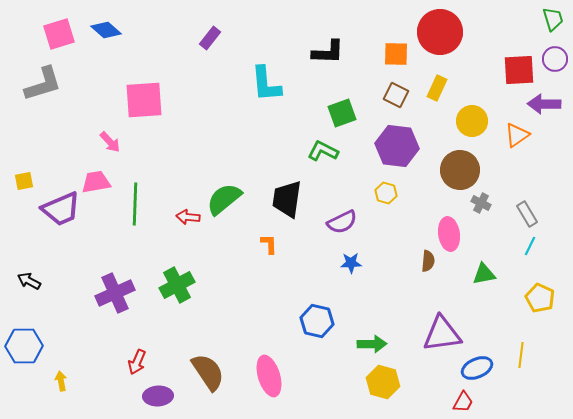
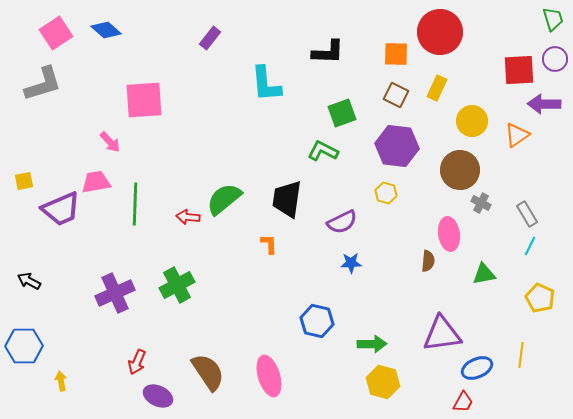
pink square at (59, 34): moved 3 px left, 1 px up; rotated 16 degrees counterclockwise
purple ellipse at (158, 396): rotated 28 degrees clockwise
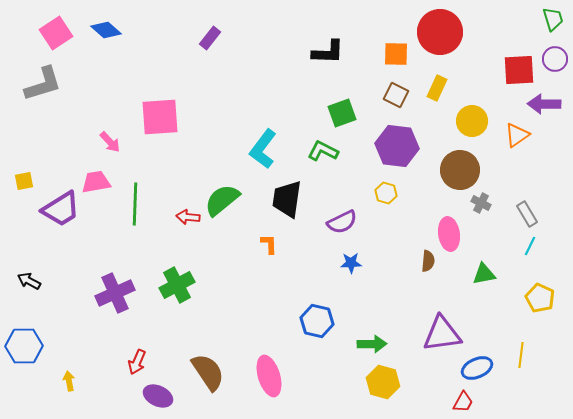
cyan L-shape at (266, 84): moved 3 px left, 65 px down; rotated 42 degrees clockwise
pink square at (144, 100): moved 16 px right, 17 px down
green semicircle at (224, 199): moved 2 px left, 1 px down
purple trapezoid at (61, 209): rotated 9 degrees counterclockwise
yellow arrow at (61, 381): moved 8 px right
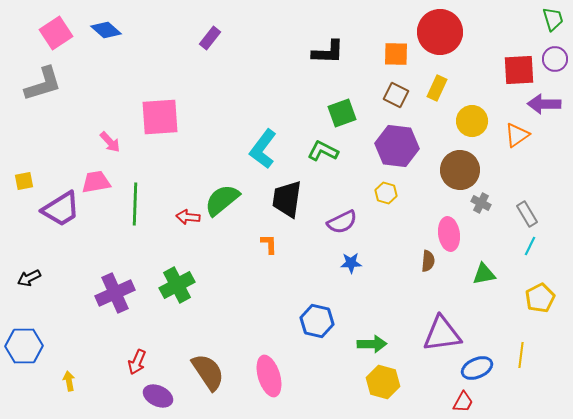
black arrow at (29, 281): moved 3 px up; rotated 55 degrees counterclockwise
yellow pentagon at (540, 298): rotated 20 degrees clockwise
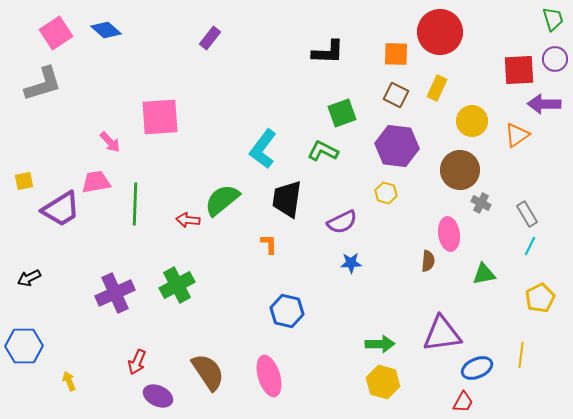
red arrow at (188, 217): moved 3 px down
blue hexagon at (317, 321): moved 30 px left, 10 px up
green arrow at (372, 344): moved 8 px right
yellow arrow at (69, 381): rotated 12 degrees counterclockwise
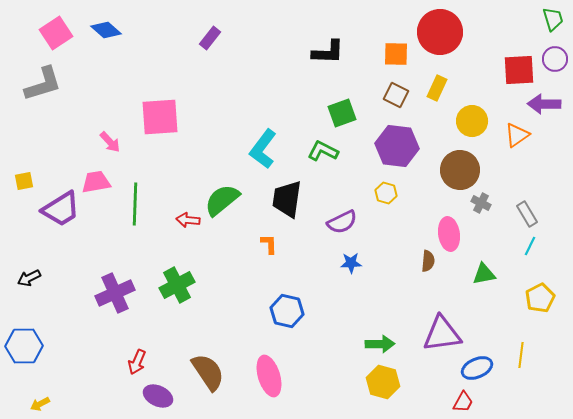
yellow arrow at (69, 381): moved 29 px left, 23 px down; rotated 96 degrees counterclockwise
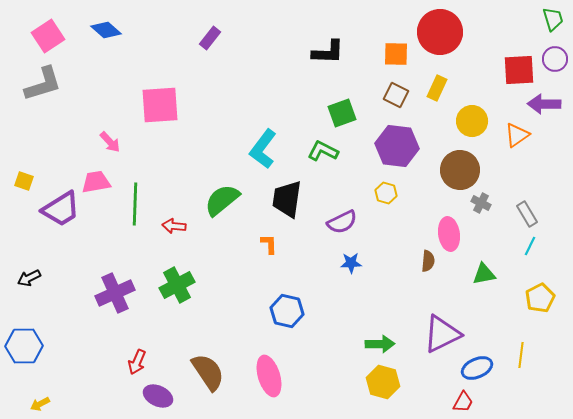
pink square at (56, 33): moved 8 px left, 3 px down
pink square at (160, 117): moved 12 px up
yellow square at (24, 181): rotated 30 degrees clockwise
red arrow at (188, 220): moved 14 px left, 6 px down
purple triangle at (442, 334): rotated 18 degrees counterclockwise
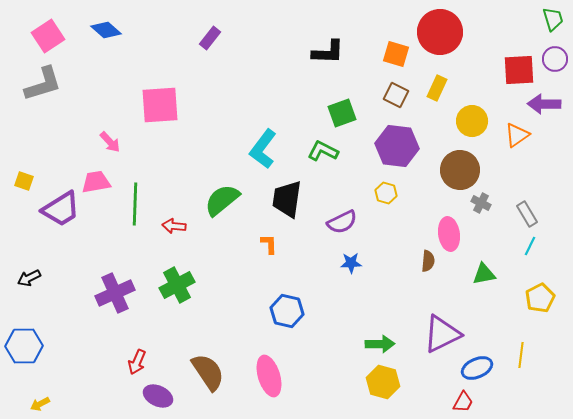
orange square at (396, 54): rotated 16 degrees clockwise
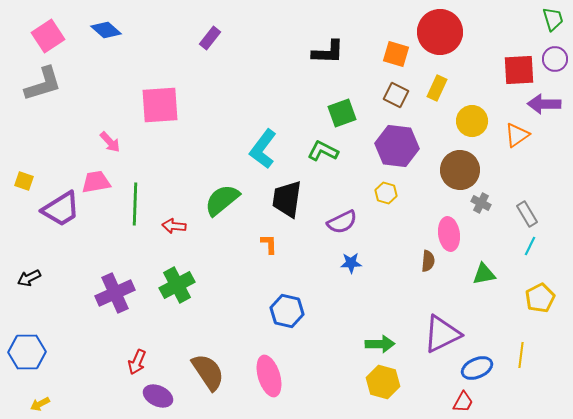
blue hexagon at (24, 346): moved 3 px right, 6 px down
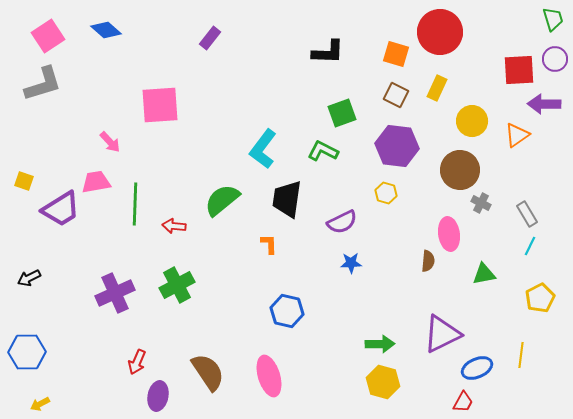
purple ellipse at (158, 396): rotated 76 degrees clockwise
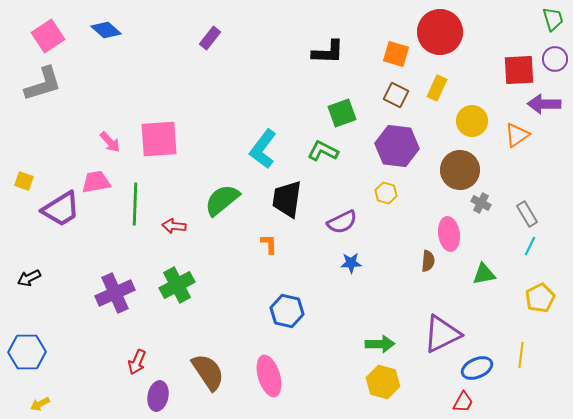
pink square at (160, 105): moved 1 px left, 34 px down
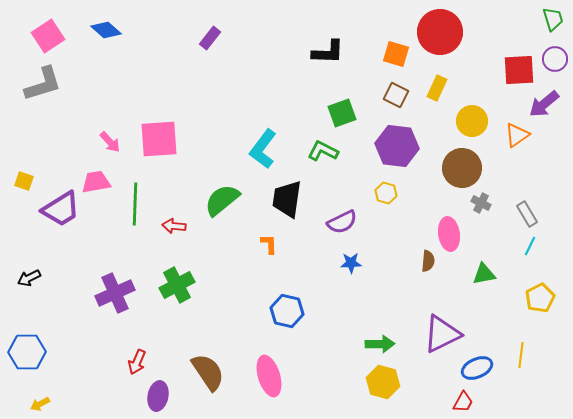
purple arrow at (544, 104): rotated 40 degrees counterclockwise
brown circle at (460, 170): moved 2 px right, 2 px up
